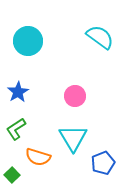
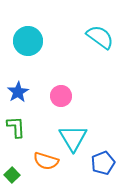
pink circle: moved 14 px left
green L-shape: moved 2 px up; rotated 120 degrees clockwise
orange semicircle: moved 8 px right, 4 px down
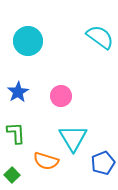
green L-shape: moved 6 px down
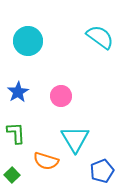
cyan triangle: moved 2 px right, 1 px down
blue pentagon: moved 1 px left, 8 px down
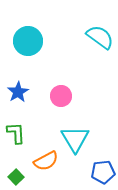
orange semicircle: rotated 45 degrees counterclockwise
blue pentagon: moved 1 px right, 1 px down; rotated 15 degrees clockwise
green square: moved 4 px right, 2 px down
